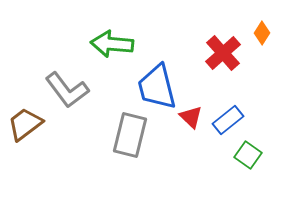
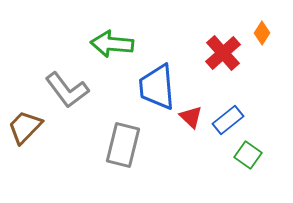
blue trapezoid: rotated 9 degrees clockwise
brown trapezoid: moved 3 px down; rotated 9 degrees counterclockwise
gray rectangle: moved 7 px left, 10 px down
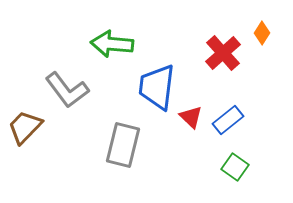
blue trapezoid: rotated 12 degrees clockwise
green square: moved 13 px left, 12 px down
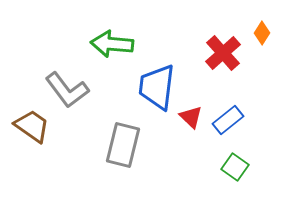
brown trapezoid: moved 7 px right, 1 px up; rotated 81 degrees clockwise
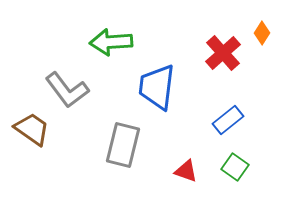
green arrow: moved 1 px left, 2 px up; rotated 9 degrees counterclockwise
red triangle: moved 5 px left, 54 px down; rotated 25 degrees counterclockwise
brown trapezoid: moved 3 px down
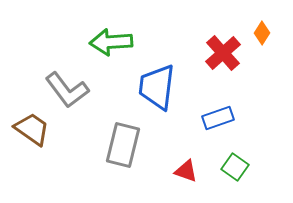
blue rectangle: moved 10 px left, 2 px up; rotated 20 degrees clockwise
